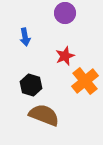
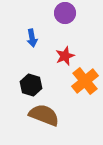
blue arrow: moved 7 px right, 1 px down
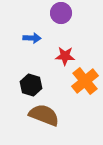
purple circle: moved 4 px left
blue arrow: rotated 78 degrees counterclockwise
red star: rotated 24 degrees clockwise
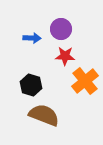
purple circle: moved 16 px down
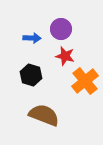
red star: rotated 12 degrees clockwise
black hexagon: moved 10 px up
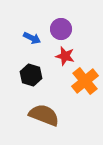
blue arrow: rotated 24 degrees clockwise
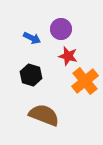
red star: moved 3 px right
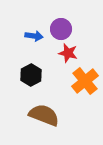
blue arrow: moved 2 px right, 2 px up; rotated 18 degrees counterclockwise
red star: moved 3 px up
black hexagon: rotated 15 degrees clockwise
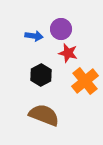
black hexagon: moved 10 px right
